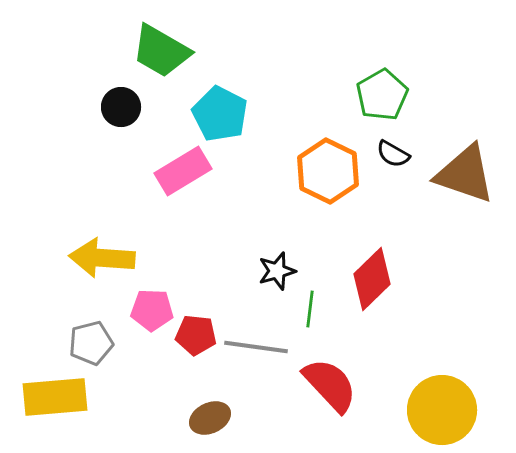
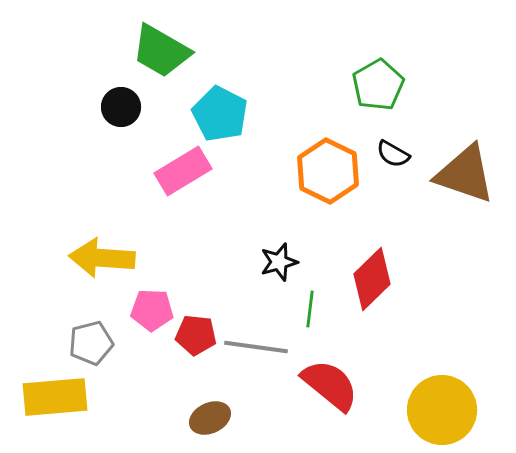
green pentagon: moved 4 px left, 10 px up
black star: moved 2 px right, 9 px up
red semicircle: rotated 8 degrees counterclockwise
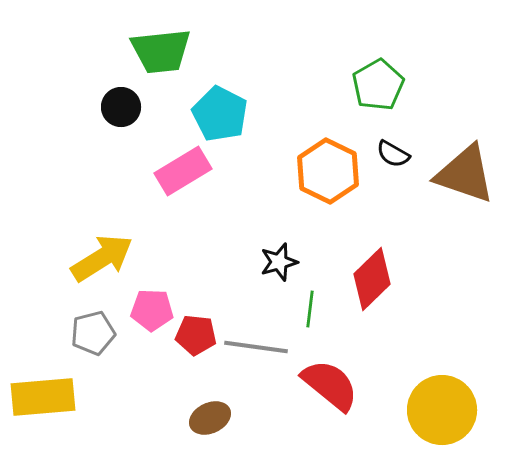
green trapezoid: rotated 36 degrees counterclockwise
yellow arrow: rotated 144 degrees clockwise
gray pentagon: moved 2 px right, 10 px up
yellow rectangle: moved 12 px left
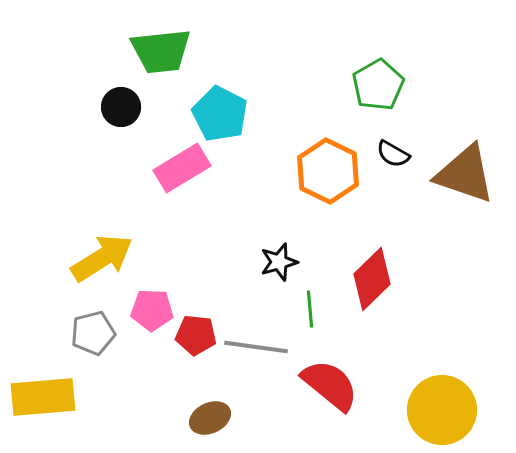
pink rectangle: moved 1 px left, 3 px up
green line: rotated 12 degrees counterclockwise
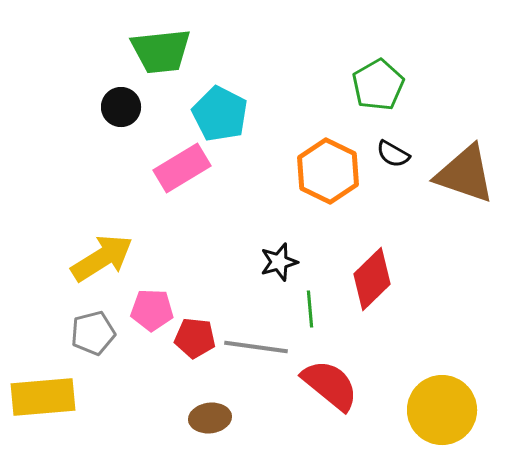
red pentagon: moved 1 px left, 3 px down
brown ellipse: rotated 18 degrees clockwise
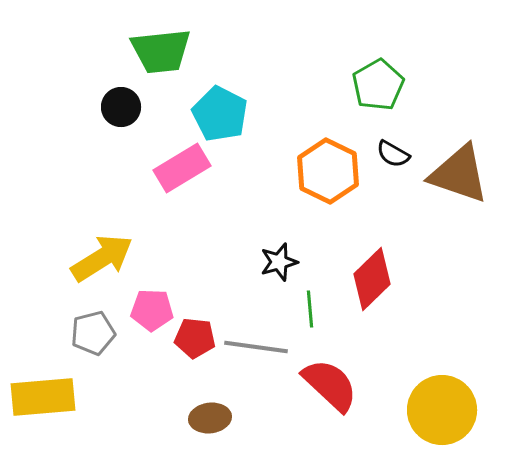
brown triangle: moved 6 px left
red semicircle: rotated 4 degrees clockwise
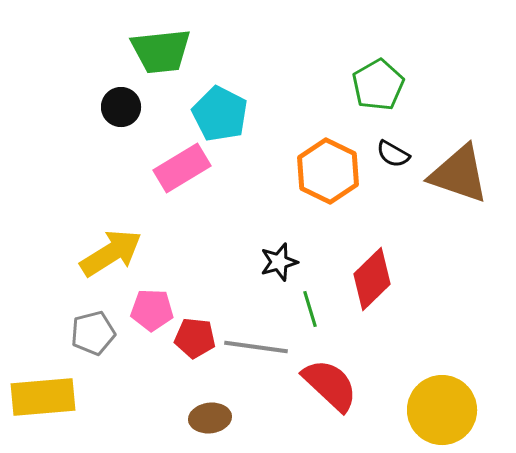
yellow arrow: moved 9 px right, 5 px up
green line: rotated 12 degrees counterclockwise
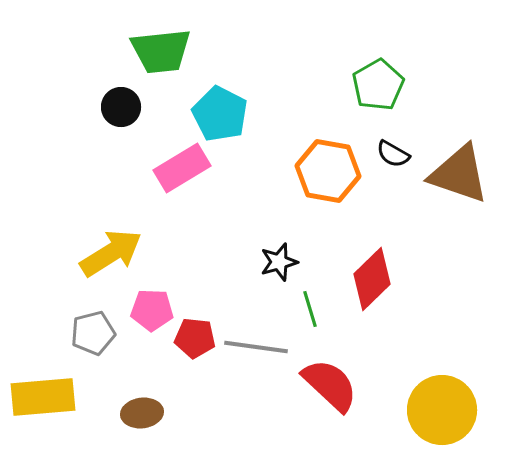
orange hexagon: rotated 16 degrees counterclockwise
brown ellipse: moved 68 px left, 5 px up
